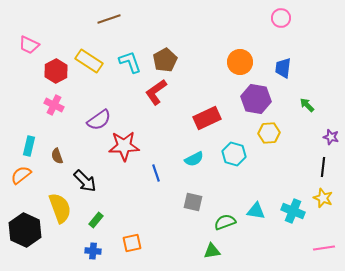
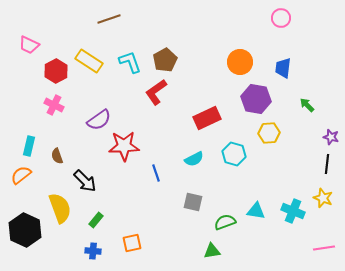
black line: moved 4 px right, 3 px up
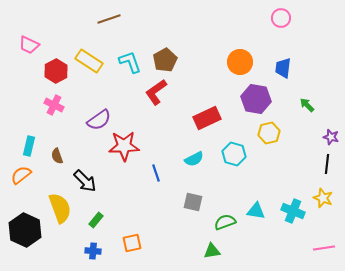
yellow hexagon: rotated 10 degrees counterclockwise
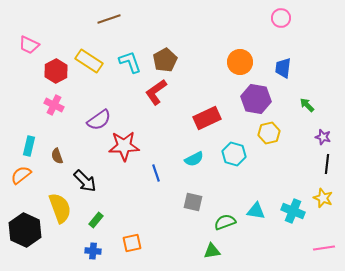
purple star: moved 8 px left
